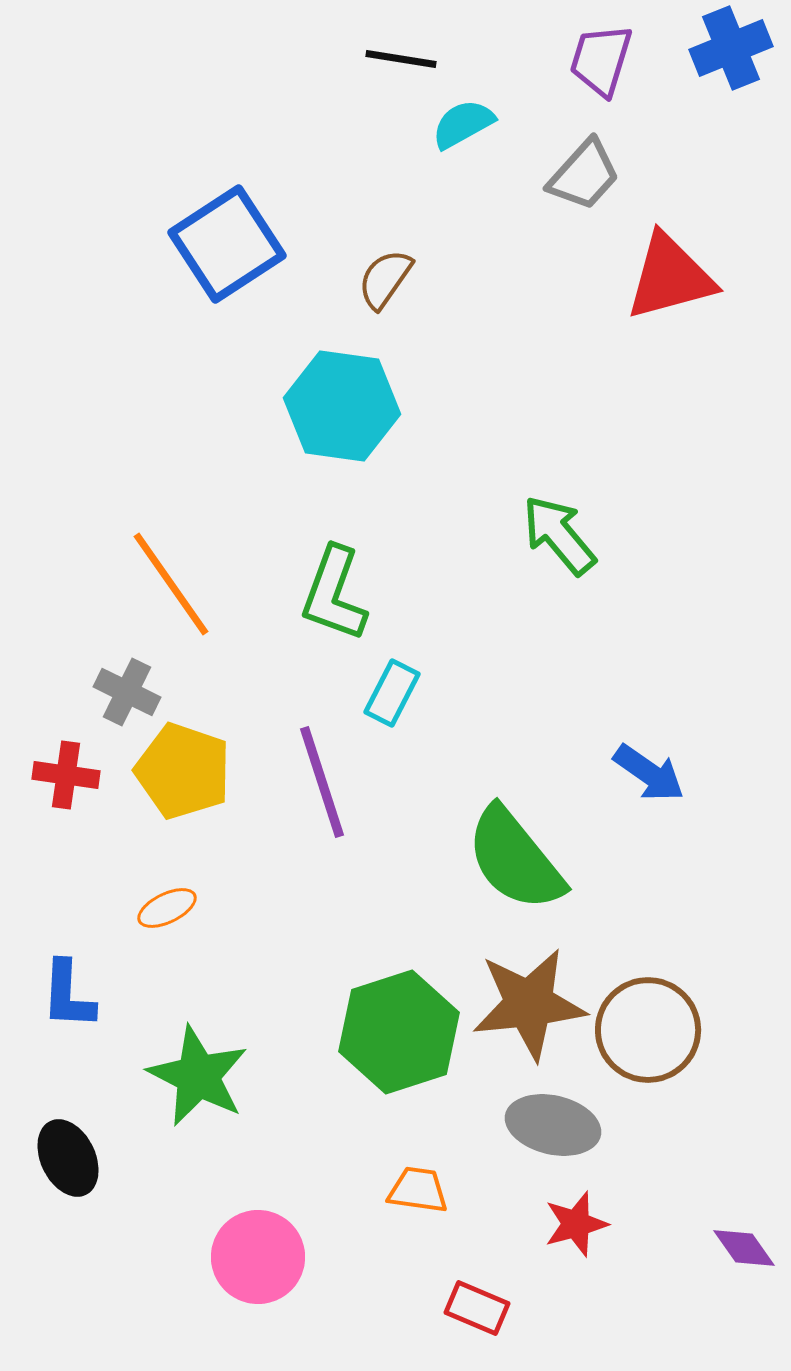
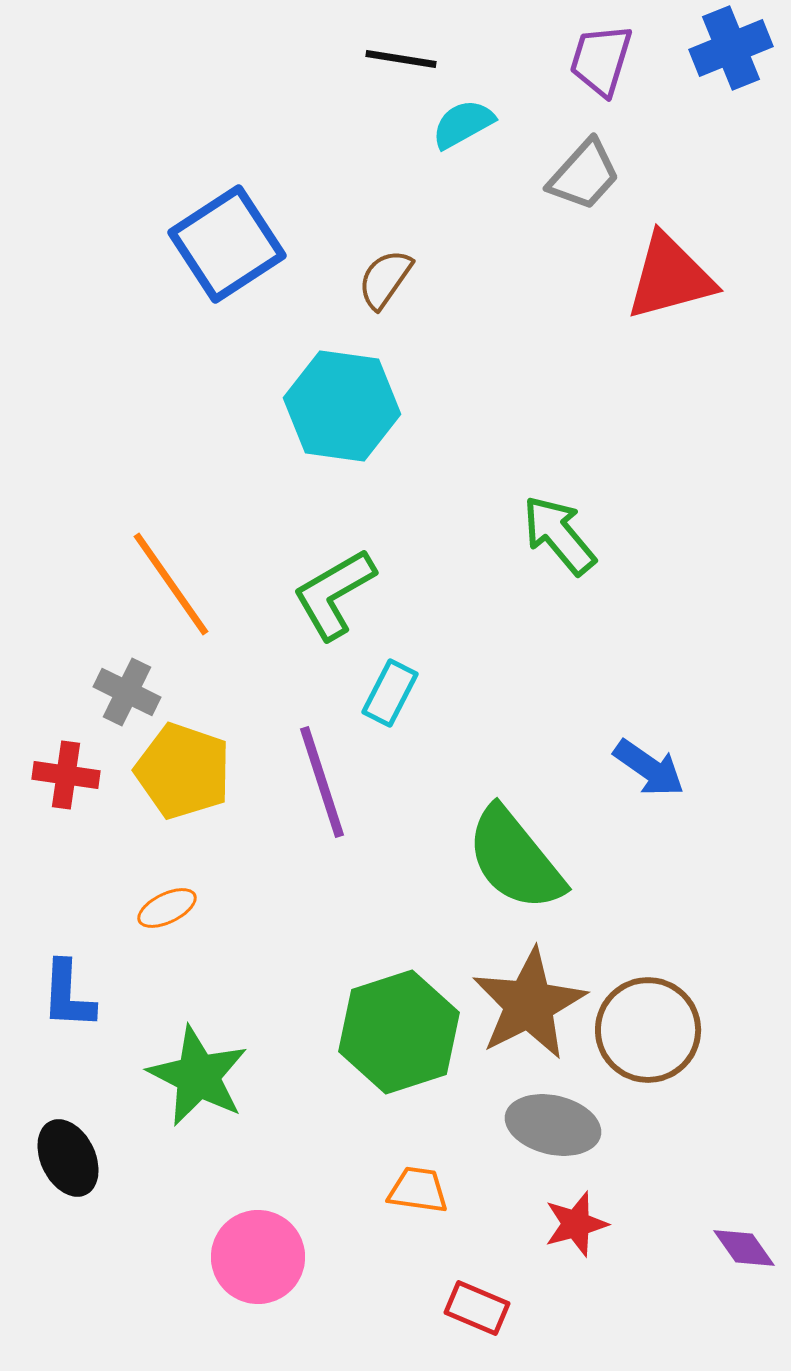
green L-shape: rotated 40 degrees clockwise
cyan rectangle: moved 2 px left
blue arrow: moved 5 px up
brown star: rotated 21 degrees counterclockwise
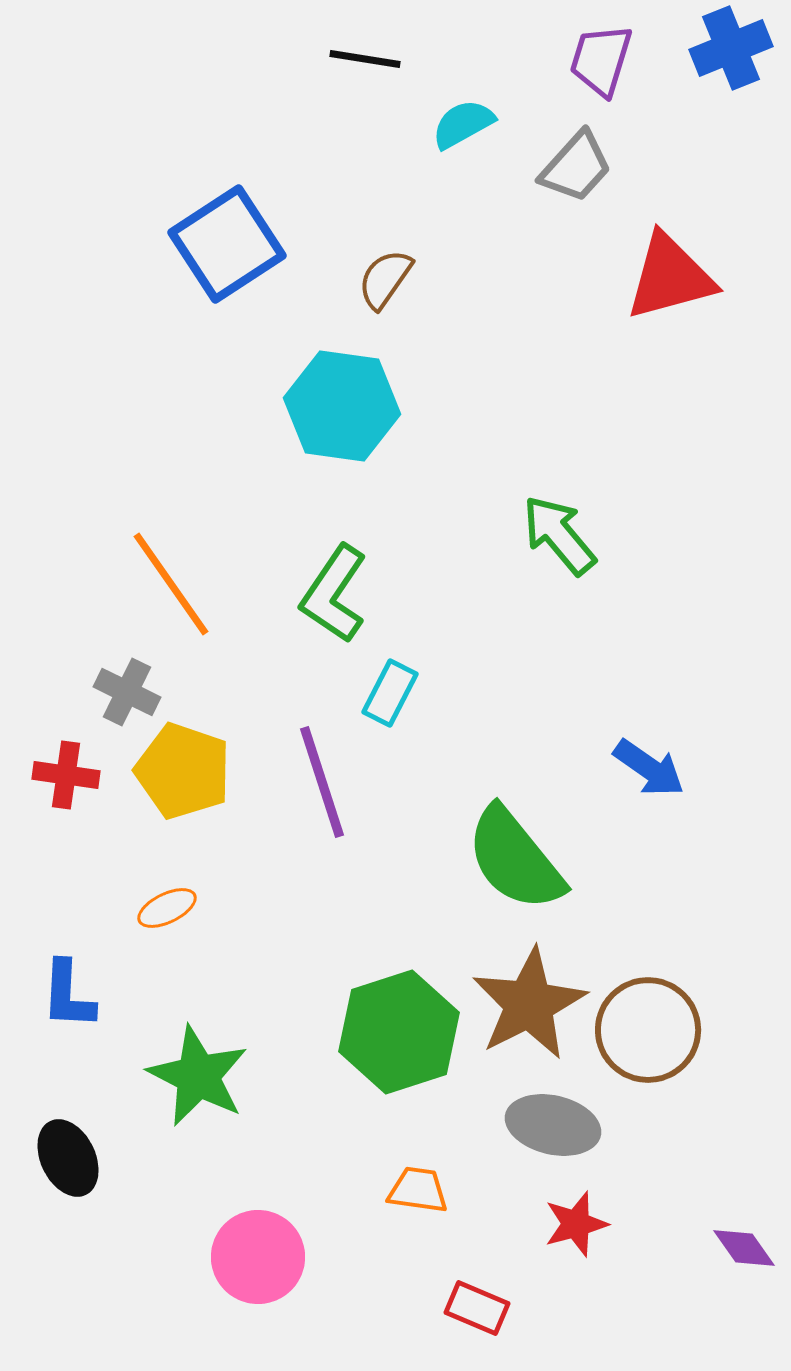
black line: moved 36 px left
gray trapezoid: moved 8 px left, 8 px up
green L-shape: rotated 26 degrees counterclockwise
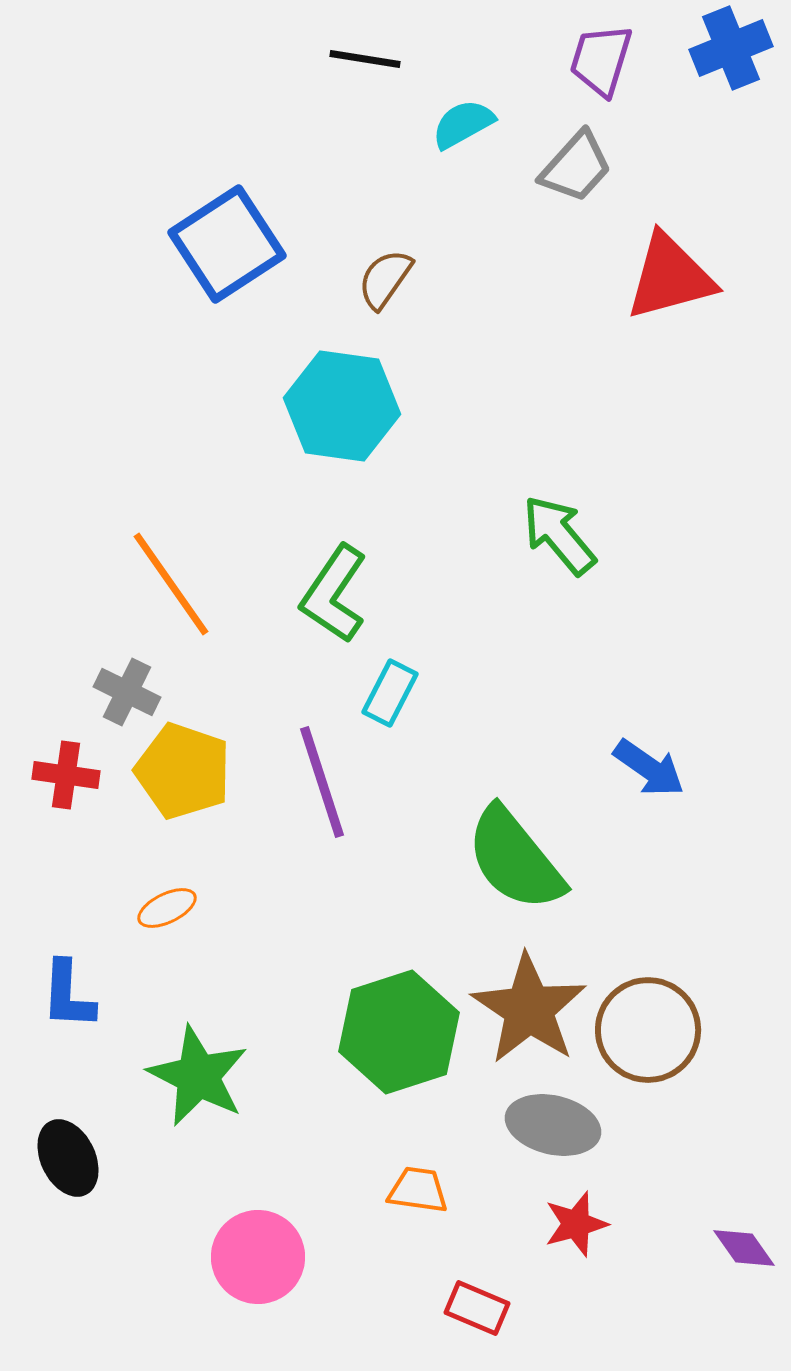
brown star: moved 5 px down; rotated 11 degrees counterclockwise
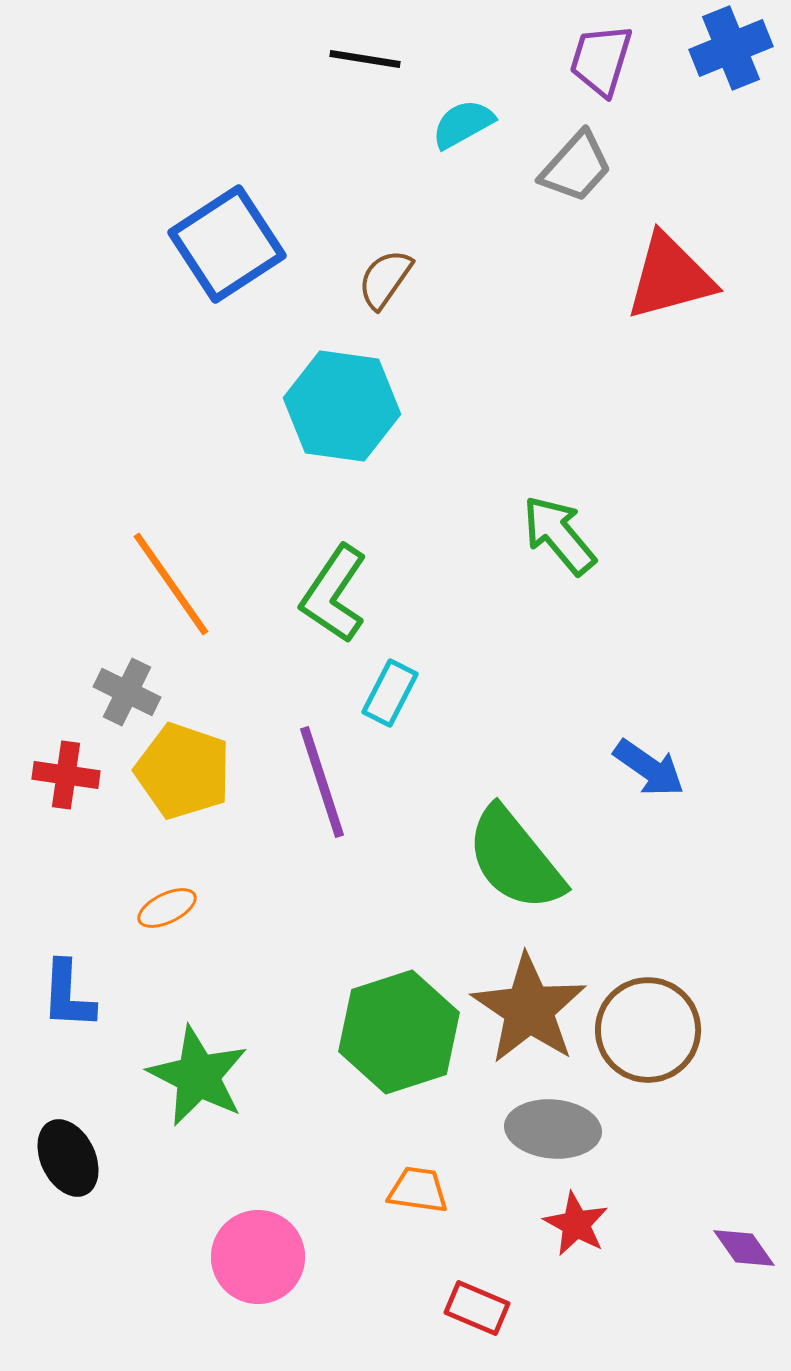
gray ellipse: moved 4 px down; rotated 8 degrees counterclockwise
red star: rotated 28 degrees counterclockwise
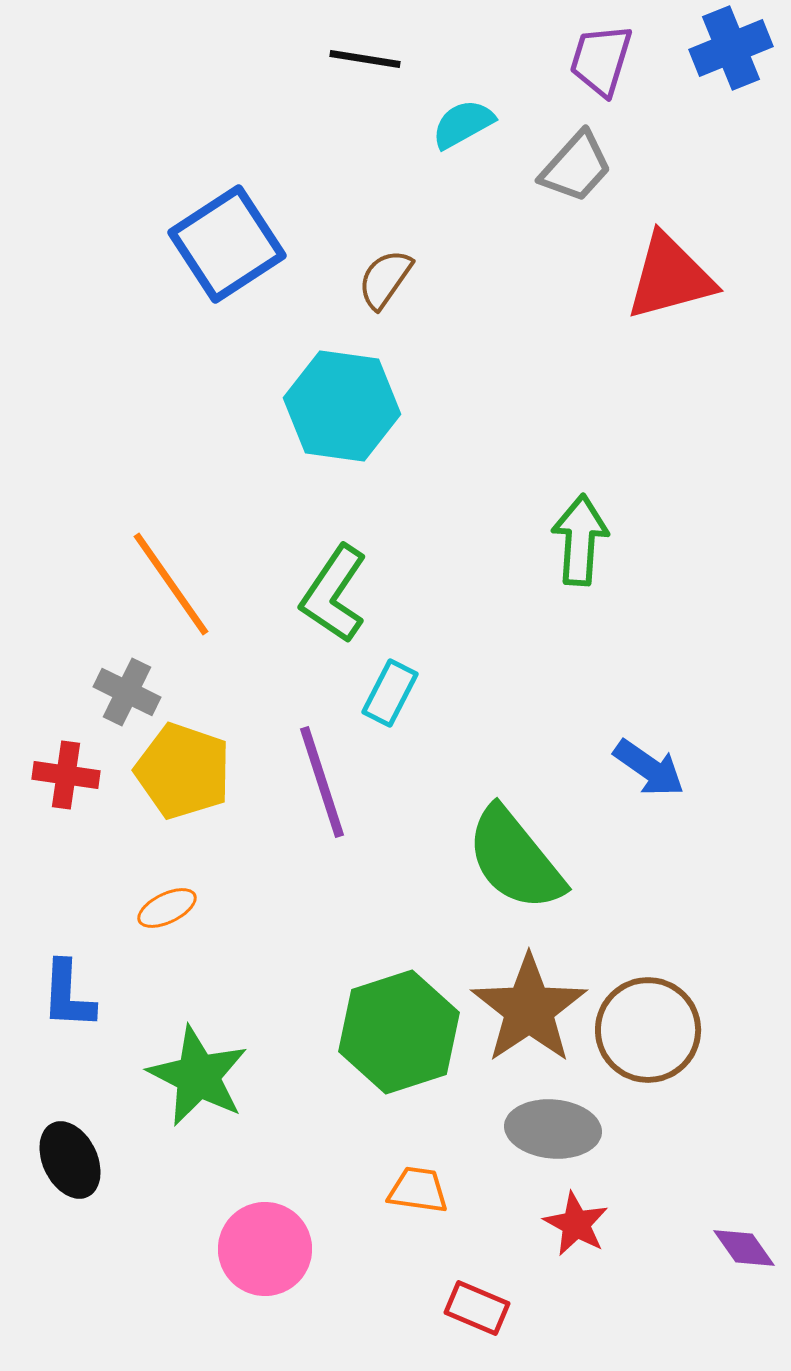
green arrow: moved 21 px right, 5 px down; rotated 44 degrees clockwise
brown star: rotated 4 degrees clockwise
black ellipse: moved 2 px right, 2 px down
pink circle: moved 7 px right, 8 px up
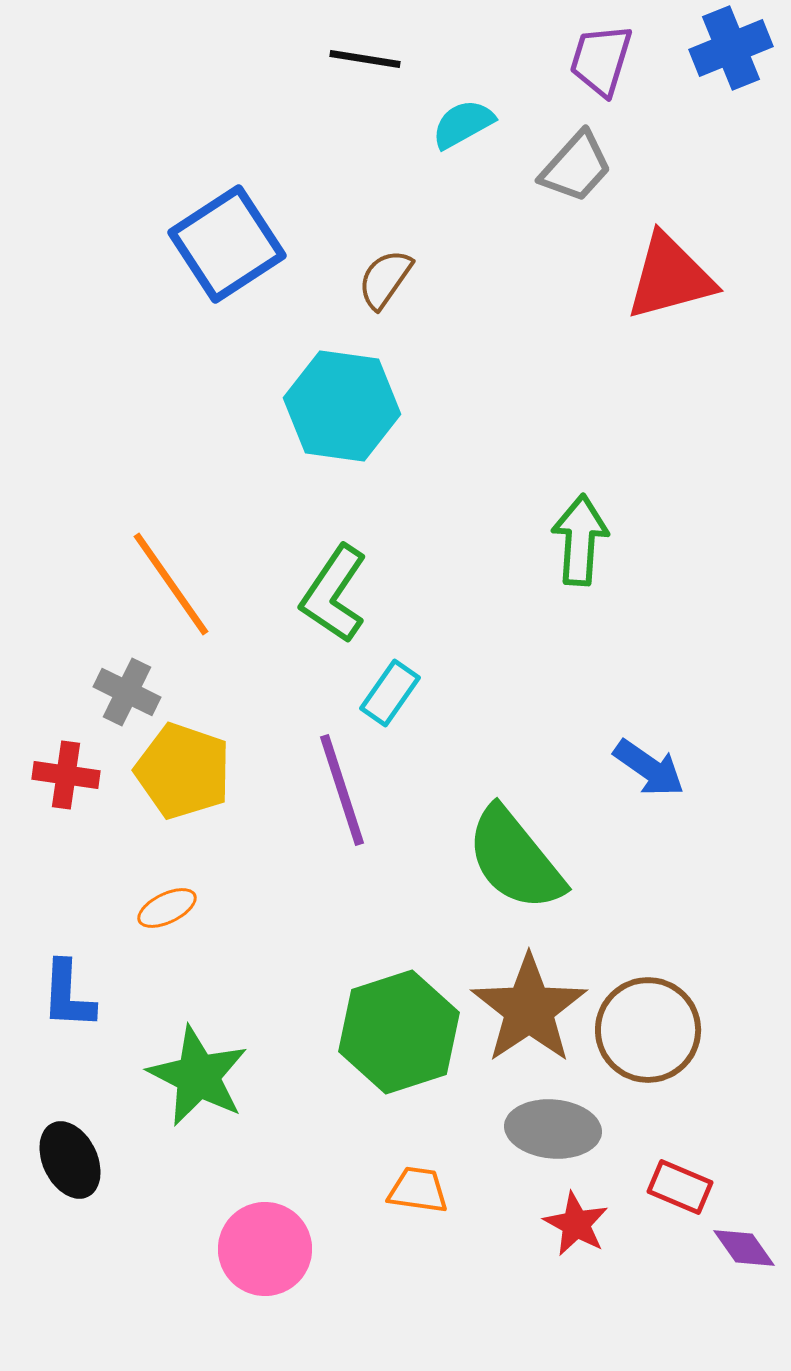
cyan rectangle: rotated 8 degrees clockwise
purple line: moved 20 px right, 8 px down
red rectangle: moved 203 px right, 121 px up
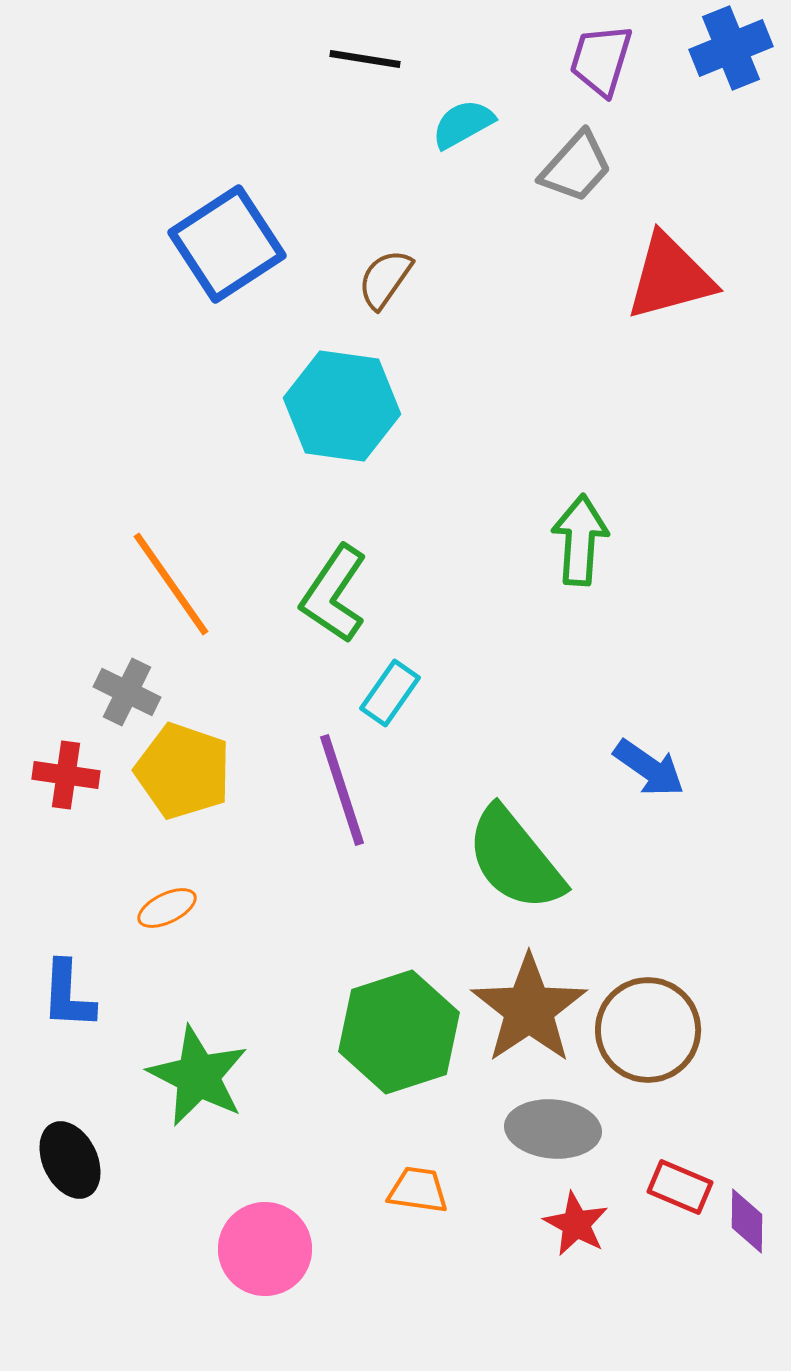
purple diamond: moved 3 px right, 27 px up; rotated 36 degrees clockwise
